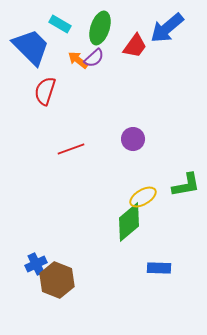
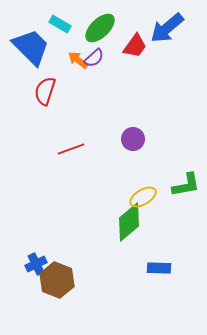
green ellipse: rotated 28 degrees clockwise
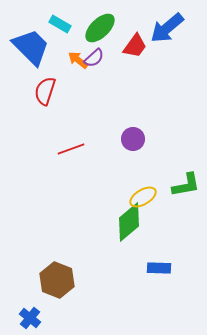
blue cross: moved 6 px left, 54 px down; rotated 25 degrees counterclockwise
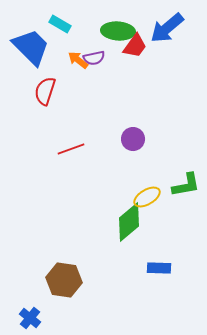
green ellipse: moved 18 px right, 3 px down; rotated 48 degrees clockwise
purple semicircle: rotated 30 degrees clockwise
yellow ellipse: moved 4 px right
brown hexagon: moved 7 px right; rotated 12 degrees counterclockwise
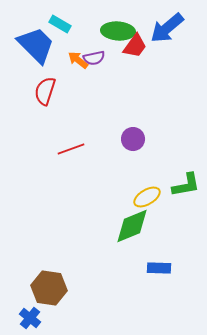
blue trapezoid: moved 5 px right, 2 px up
green diamond: moved 3 px right, 4 px down; rotated 18 degrees clockwise
brown hexagon: moved 15 px left, 8 px down
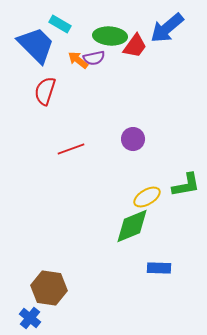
green ellipse: moved 8 px left, 5 px down
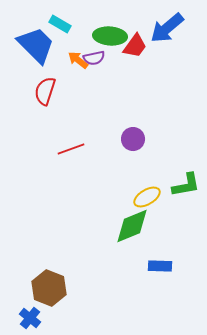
blue rectangle: moved 1 px right, 2 px up
brown hexagon: rotated 12 degrees clockwise
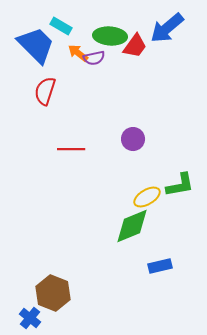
cyan rectangle: moved 1 px right, 2 px down
orange arrow: moved 7 px up
red line: rotated 20 degrees clockwise
green L-shape: moved 6 px left
blue rectangle: rotated 15 degrees counterclockwise
brown hexagon: moved 4 px right, 5 px down
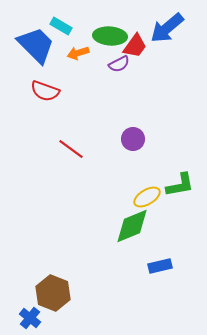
orange arrow: rotated 55 degrees counterclockwise
purple semicircle: moved 25 px right, 6 px down; rotated 15 degrees counterclockwise
red semicircle: rotated 88 degrees counterclockwise
red line: rotated 36 degrees clockwise
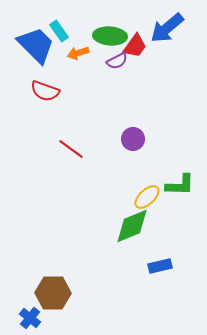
cyan rectangle: moved 2 px left, 5 px down; rotated 25 degrees clockwise
purple semicircle: moved 2 px left, 3 px up
green L-shape: rotated 12 degrees clockwise
yellow ellipse: rotated 12 degrees counterclockwise
brown hexagon: rotated 20 degrees counterclockwise
